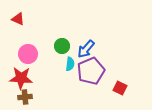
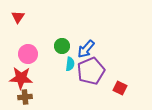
red triangle: moved 2 px up; rotated 40 degrees clockwise
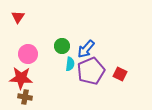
red square: moved 14 px up
brown cross: rotated 16 degrees clockwise
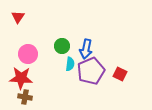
blue arrow: rotated 30 degrees counterclockwise
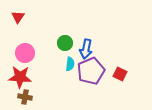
green circle: moved 3 px right, 3 px up
pink circle: moved 3 px left, 1 px up
red star: moved 1 px left, 1 px up
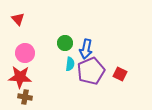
red triangle: moved 2 px down; rotated 16 degrees counterclockwise
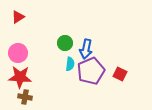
red triangle: moved 2 px up; rotated 40 degrees clockwise
pink circle: moved 7 px left
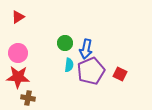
cyan semicircle: moved 1 px left, 1 px down
red star: moved 2 px left
brown cross: moved 3 px right, 1 px down
